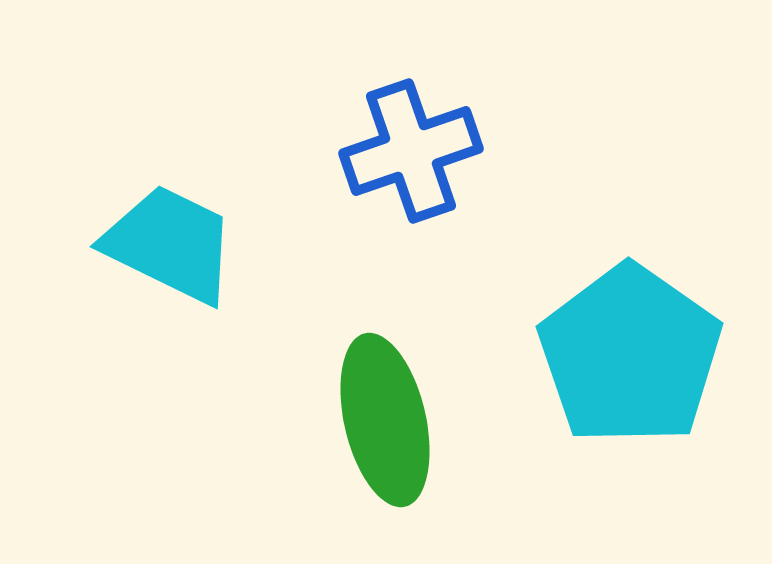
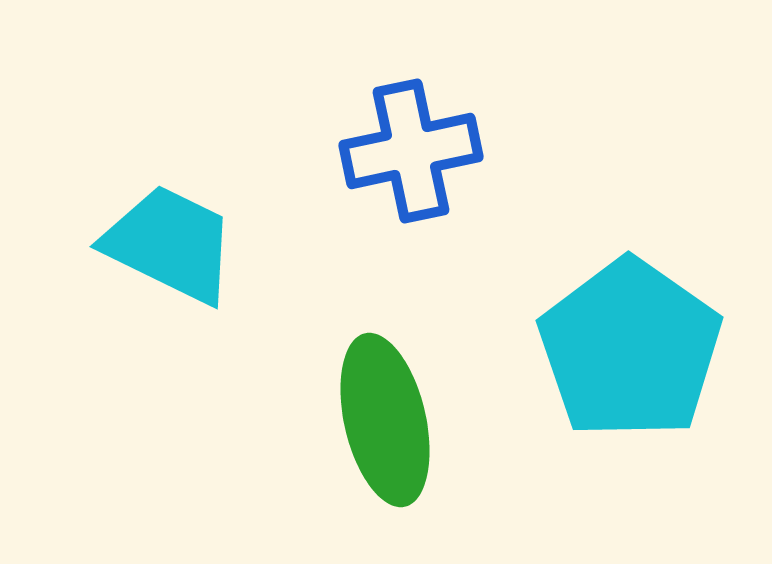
blue cross: rotated 7 degrees clockwise
cyan pentagon: moved 6 px up
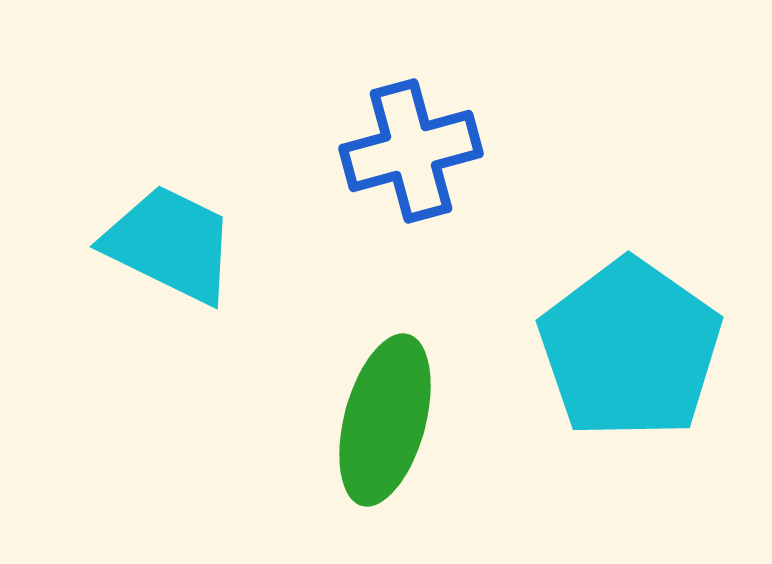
blue cross: rotated 3 degrees counterclockwise
green ellipse: rotated 28 degrees clockwise
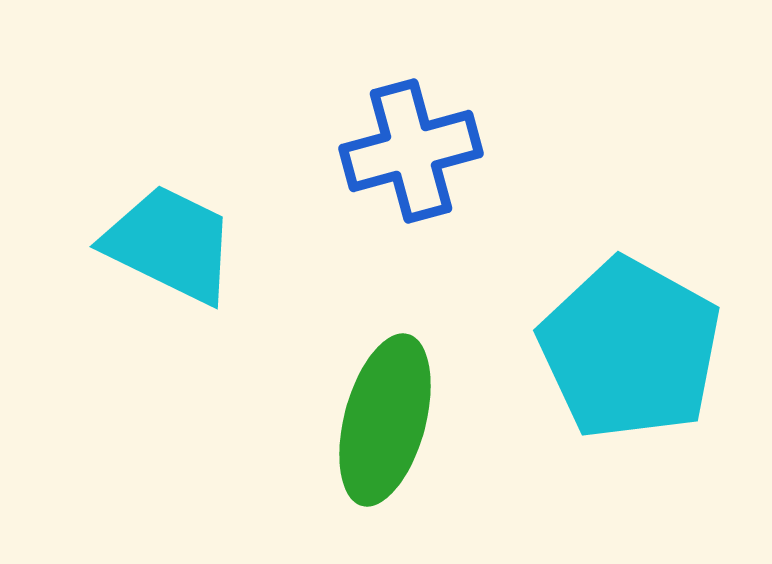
cyan pentagon: rotated 6 degrees counterclockwise
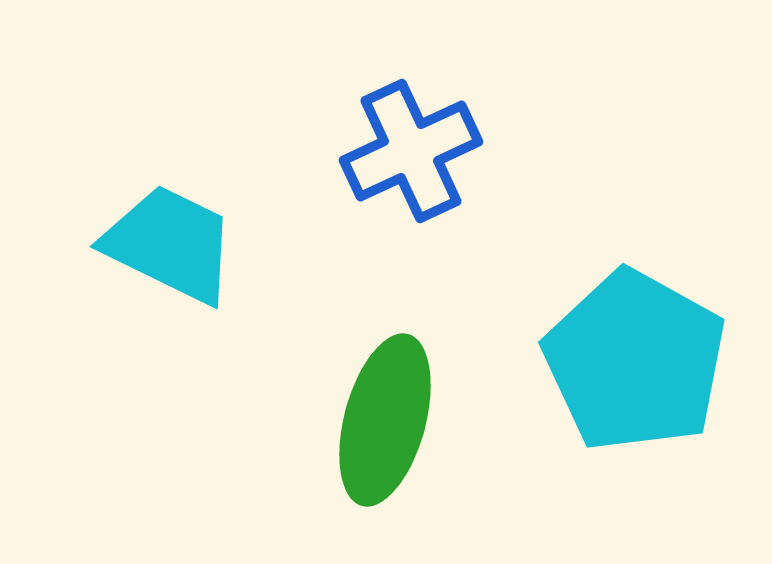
blue cross: rotated 10 degrees counterclockwise
cyan pentagon: moved 5 px right, 12 px down
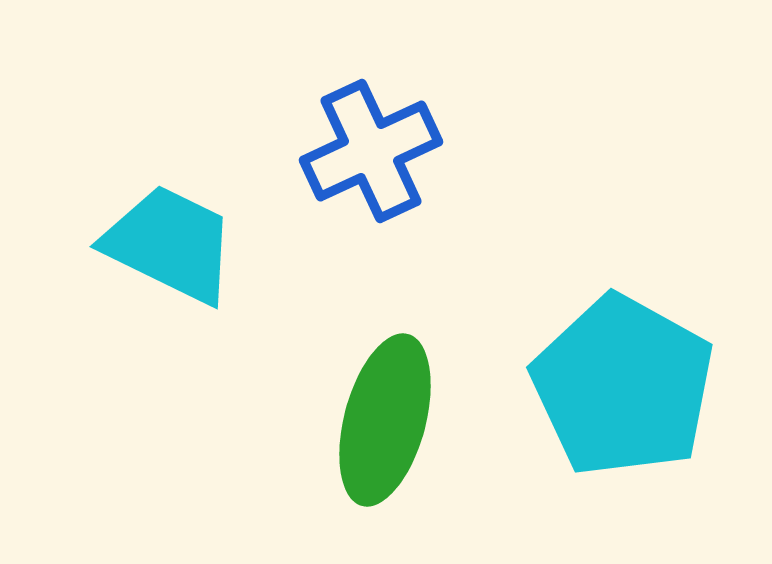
blue cross: moved 40 px left
cyan pentagon: moved 12 px left, 25 px down
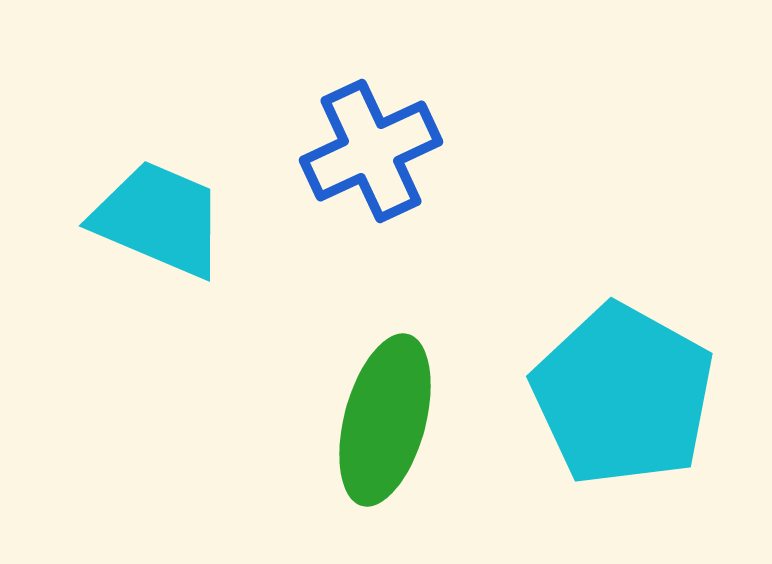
cyan trapezoid: moved 11 px left, 25 px up; rotated 3 degrees counterclockwise
cyan pentagon: moved 9 px down
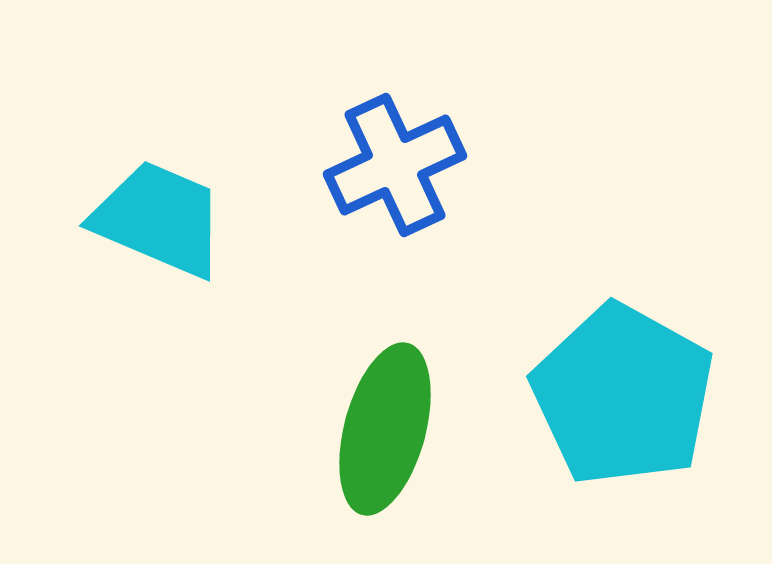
blue cross: moved 24 px right, 14 px down
green ellipse: moved 9 px down
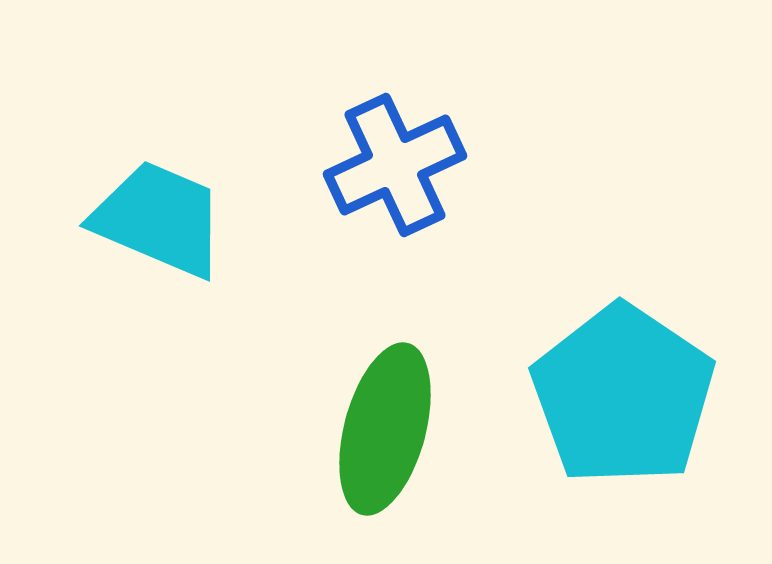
cyan pentagon: rotated 5 degrees clockwise
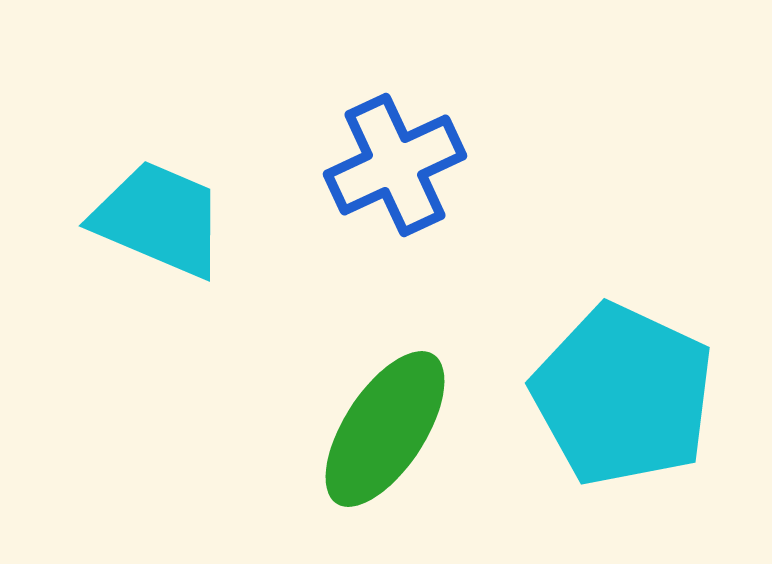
cyan pentagon: rotated 9 degrees counterclockwise
green ellipse: rotated 18 degrees clockwise
